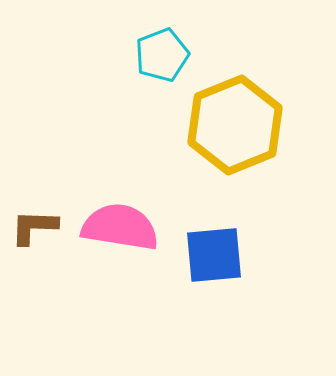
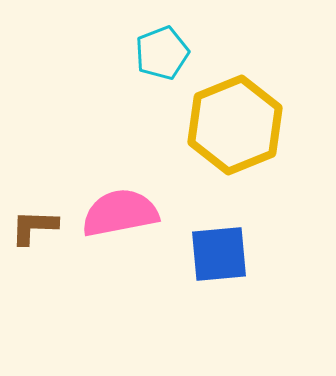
cyan pentagon: moved 2 px up
pink semicircle: moved 14 px up; rotated 20 degrees counterclockwise
blue square: moved 5 px right, 1 px up
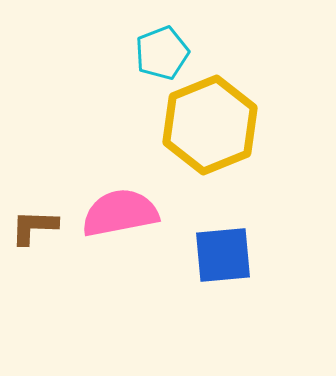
yellow hexagon: moved 25 px left
blue square: moved 4 px right, 1 px down
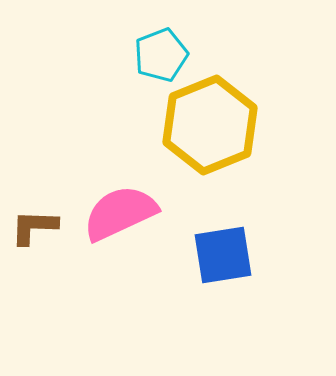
cyan pentagon: moved 1 px left, 2 px down
pink semicircle: rotated 14 degrees counterclockwise
blue square: rotated 4 degrees counterclockwise
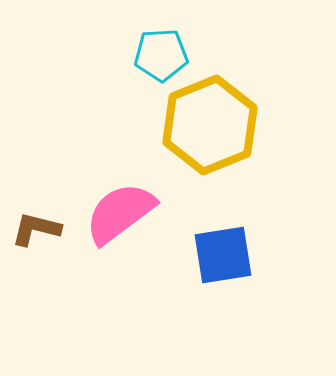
cyan pentagon: rotated 18 degrees clockwise
pink semicircle: rotated 12 degrees counterclockwise
brown L-shape: moved 2 px right, 2 px down; rotated 12 degrees clockwise
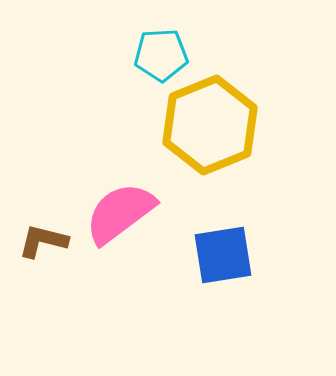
brown L-shape: moved 7 px right, 12 px down
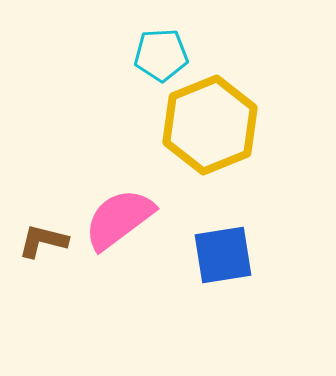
pink semicircle: moved 1 px left, 6 px down
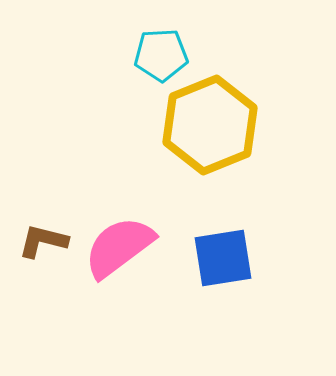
pink semicircle: moved 28 px down
blue square: moved 3 px down
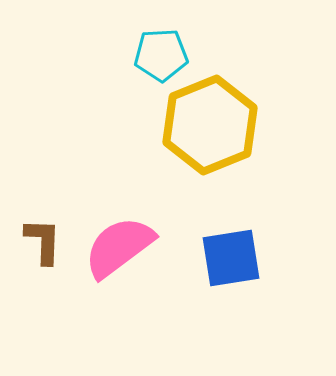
brown L-shape: rotated 78 degrees clockwise
blue square: moved 8 px right
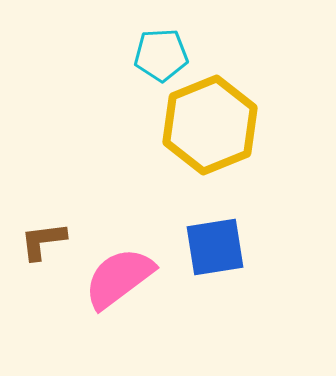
brown L-shape: rotated 99 degrees counterclockwise
pink semicircle: moved 31 px down
blue square: moved 16 px left, 11 px up
